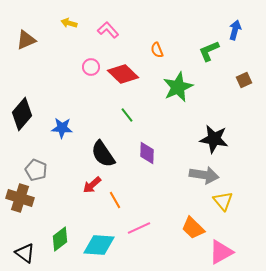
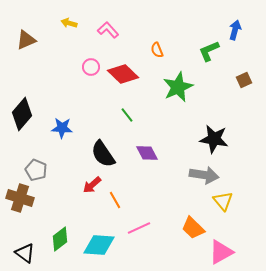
purple diamond: rotated 30 degrees counterclockwise
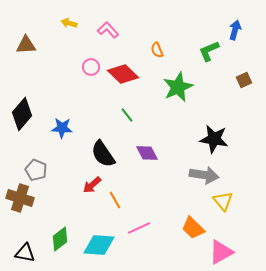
brown triangle: moved 5 px down; rotated 20 degrees clockwise
black triangle: rotated 25 degrees counterclockwise
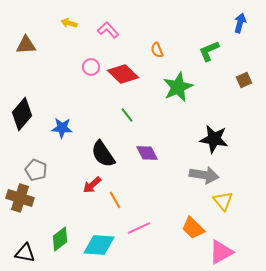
blue arrow: moved 5 px right, 7 px up
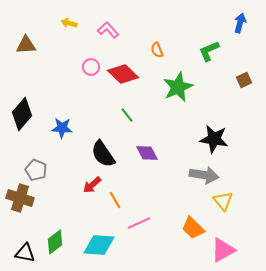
pink line: moved 5 px up
green diamond: moved 5 px left, 3 px down
pink triangle: moved 2 px right, 2 px up
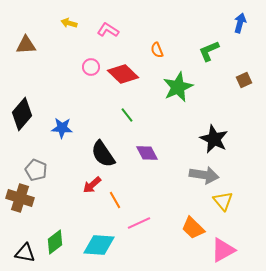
pink L-shape: rotated 15 degrees counterclockwise
black star: rotated 16 degrees clockwise
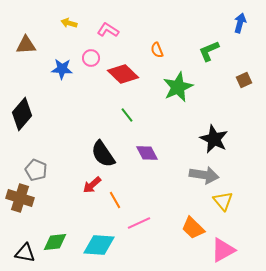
pink circle: moved 9 px up
blue star: moved 59 px up
green diamond: rotated 30 degrees clockwise
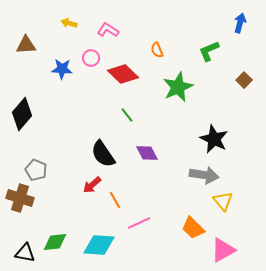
brown square: rotated 21 degrees counterclockwise
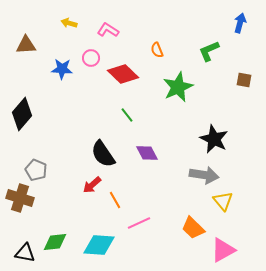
brown square: rotated 35 degrees counterclockwise
